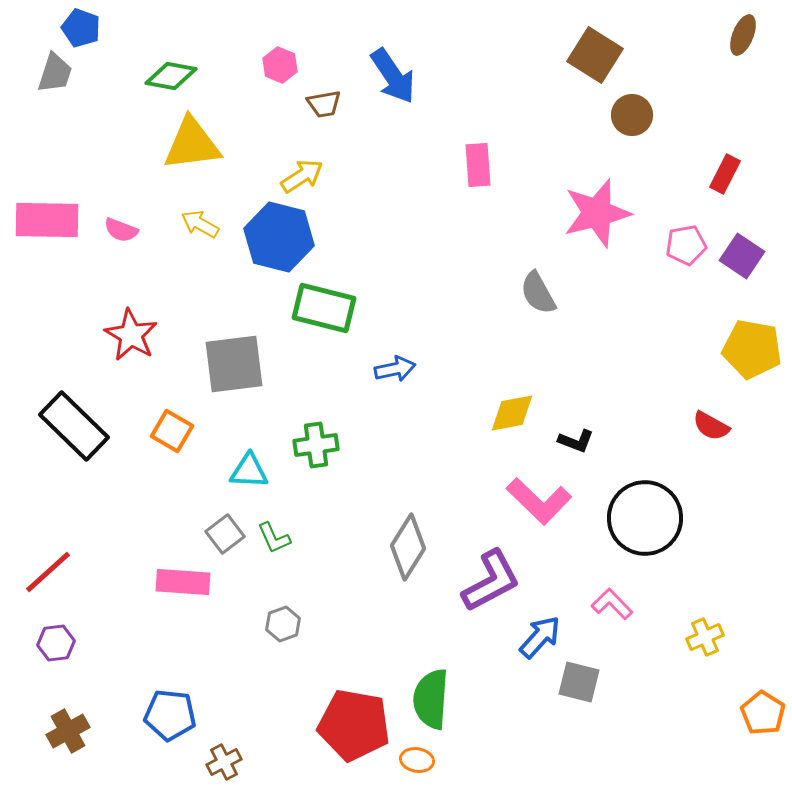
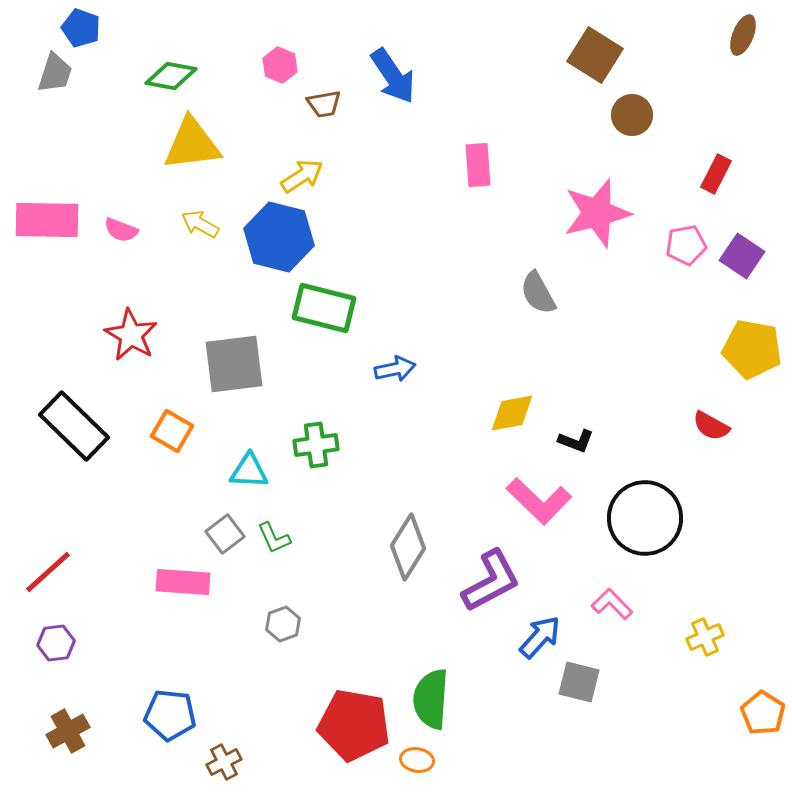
red rectangle at (725, 174): moved 9 px left
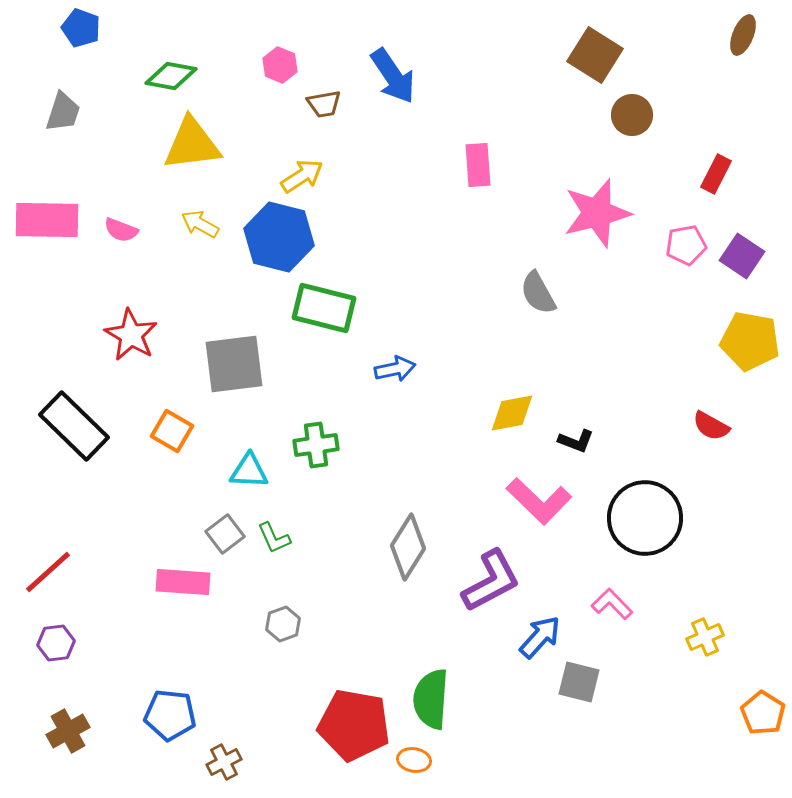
gray trapezoid at (55, 73): moved 8 px right, 39 px down
yellow pentagon at (752, 349): moved 2 px left, 8 px up
orange ellipse at (417, 760): moved 3 px left
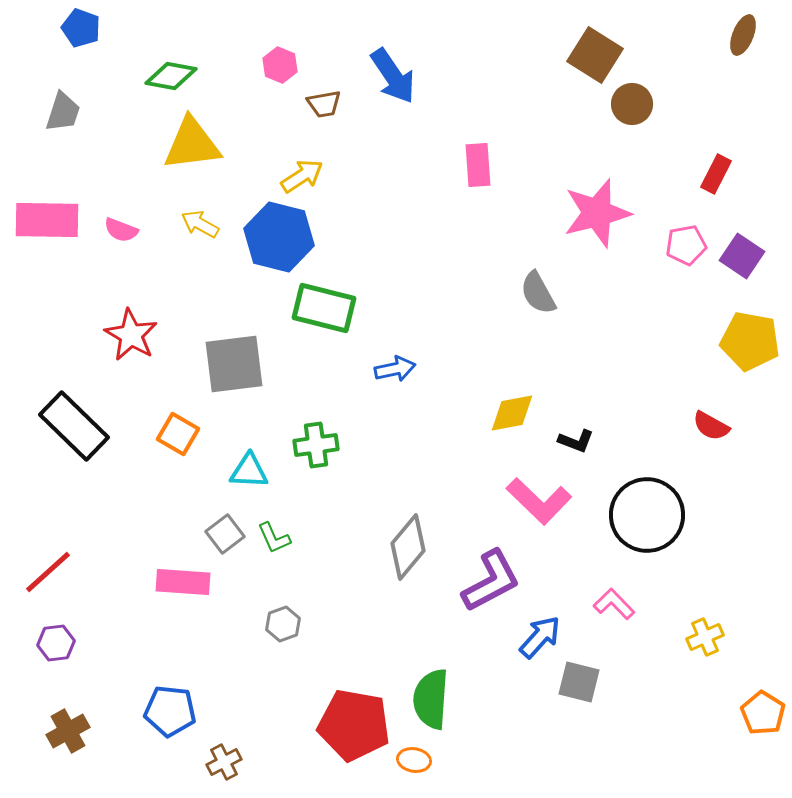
brown circle at (632, 115): moved 11 px up
orange square at (172, 431): moved 6 px right, 3 px down
black circle at (645, 518): moved 2 px right, 3 px up
gray diamond at (408, 547): rotated 8 degrees clockwise
pink L-shape at (612, 604): moved 2 px right
blue pentagon at (170, 715): moved 4 px up
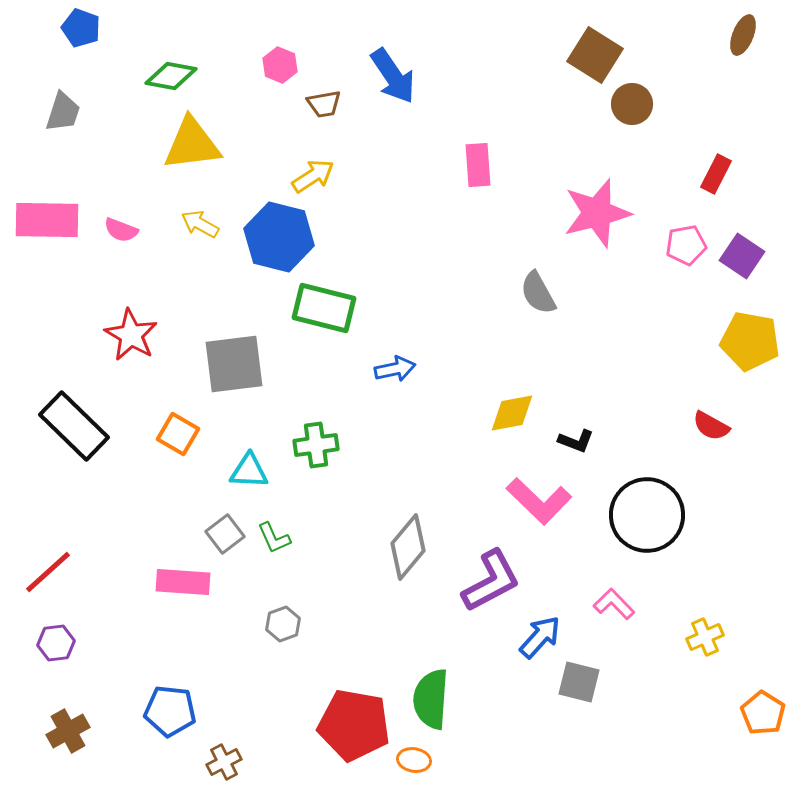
yellow arrow at (302, 176): moved 11 px right
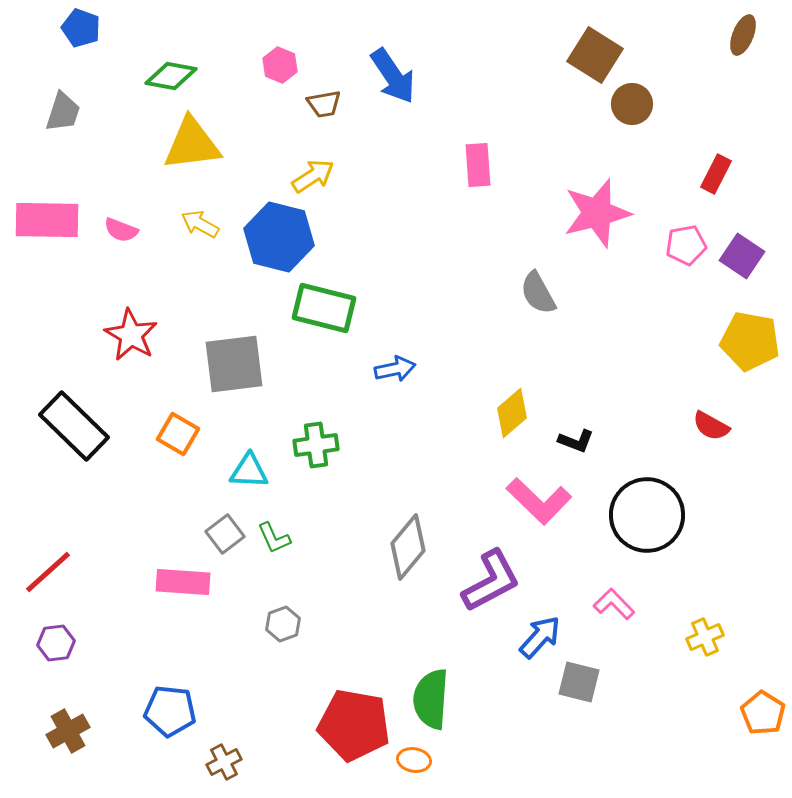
yellow diamond at (512, 413): rotated 30 degrees counterclockwise
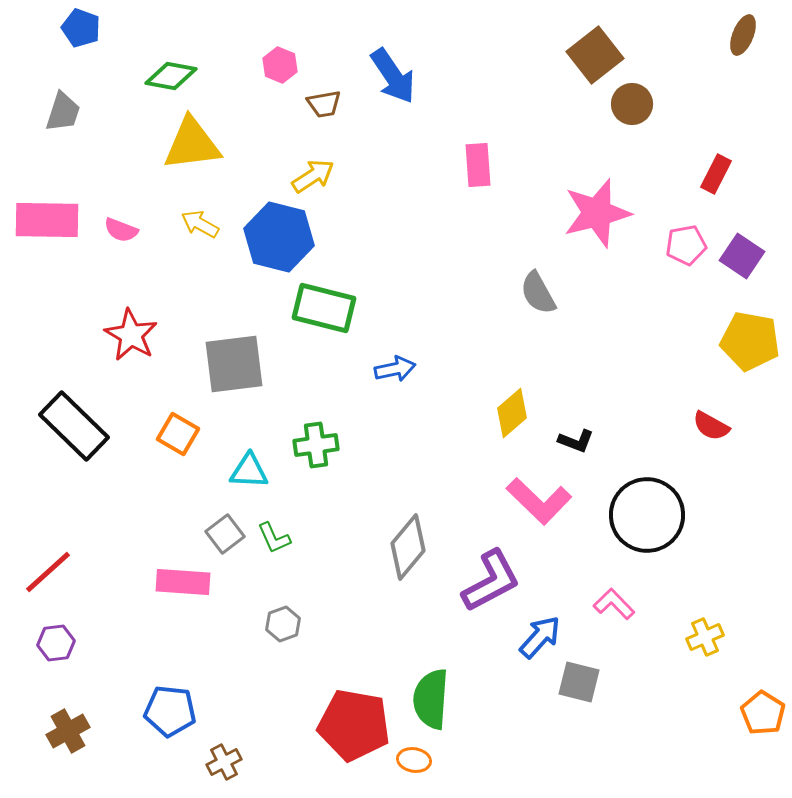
brown square at (595, 55): rotated 20 degrees clockwise
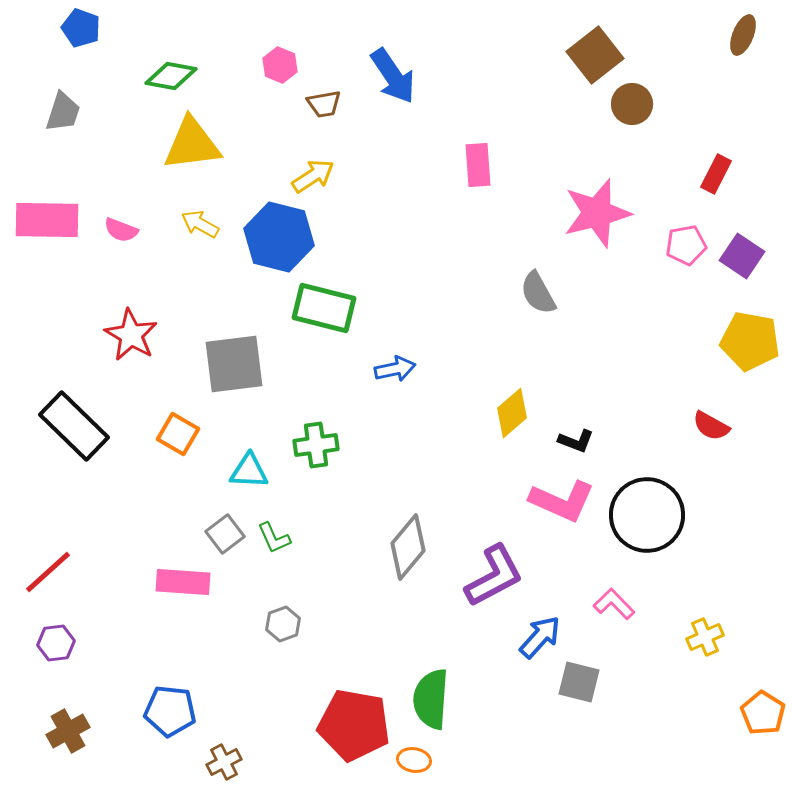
pink L-shape at (539, 501): moved 23 px right; rotated 20 degrees counterclockwise
purple L-shape at (491, 581): moved 3 px right, 5 px up
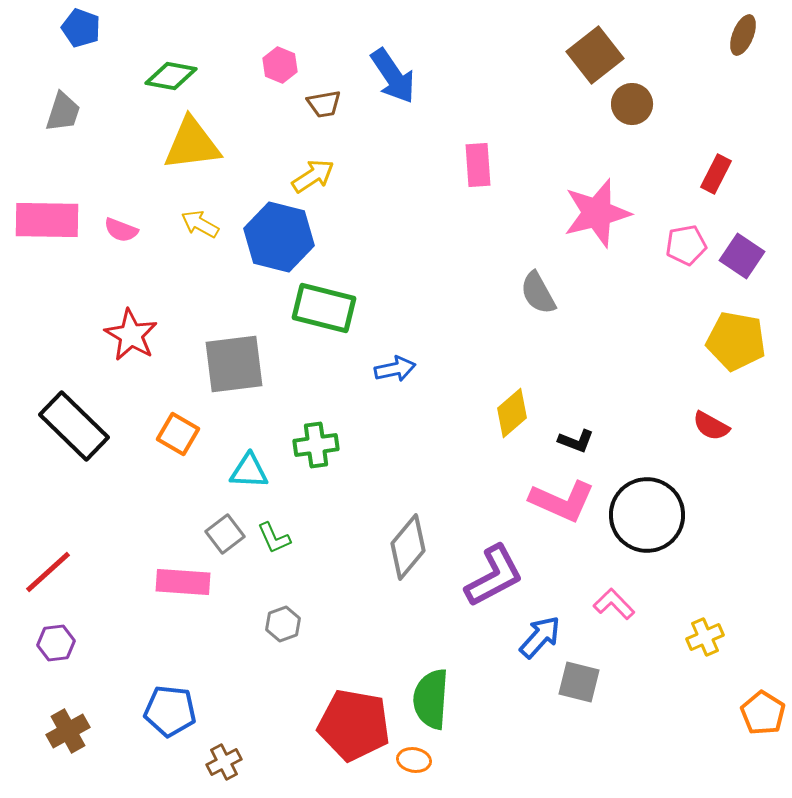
yellow pentagon at (750, 341): moved 14 px left
